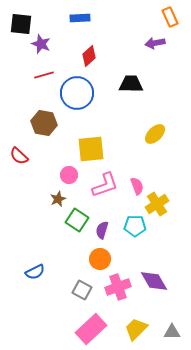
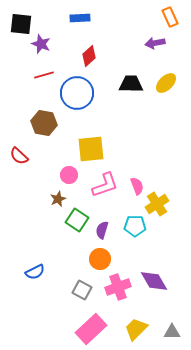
yellow ellipse: moved 11 px right, 51 px up
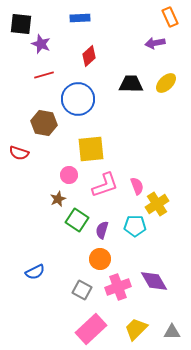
blue circle: moved 1 px right, 6 px down
red semicircle: moved 3 px up; rotated 24 degrees counterclockwise
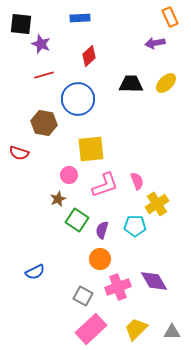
pink semicircle: moved 5 px up
gray square: moved 1 px right, 6 px down
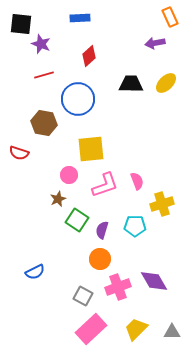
yellow cross: moved 5 px right; rotated 15 degrees clockwise
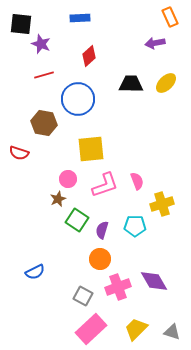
pink circle: moved 1 px left, 4 px down
gray triangle: rotated 18 degrees clockwise
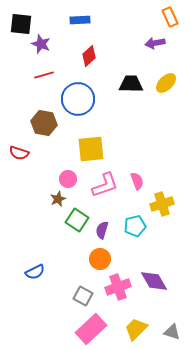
blue rectangle: moved 2 px down
cyan pentagon: rotated 15 degrees counterclockwise
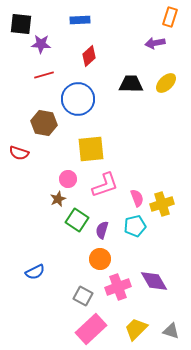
orange rectangle: rotated 42 degrees clockwise
purple star: rotated 18 degrees counterclockwise
pink semicircle: moved 17 px down
gray triangle: moved 1 px left, 1 px up
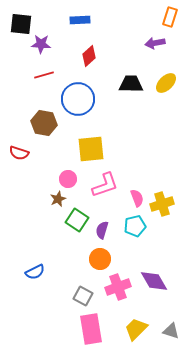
pink rectangle: rotated 56 degrees counterclockwise
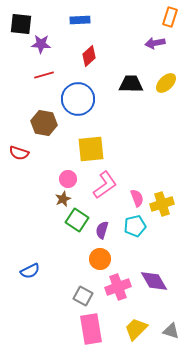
pink L-shape: rotated 16 degrees counterclockwise
brown star: moved 5 px right
blue semicircle: moved 5 px left, 1 px up
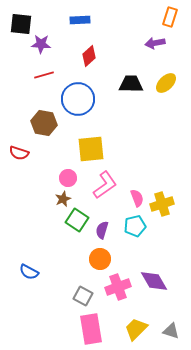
pink circle: moved 1 px up
blue semicircle: moved 1 px left, 1 px down; rotated 54 degrees clockwise
